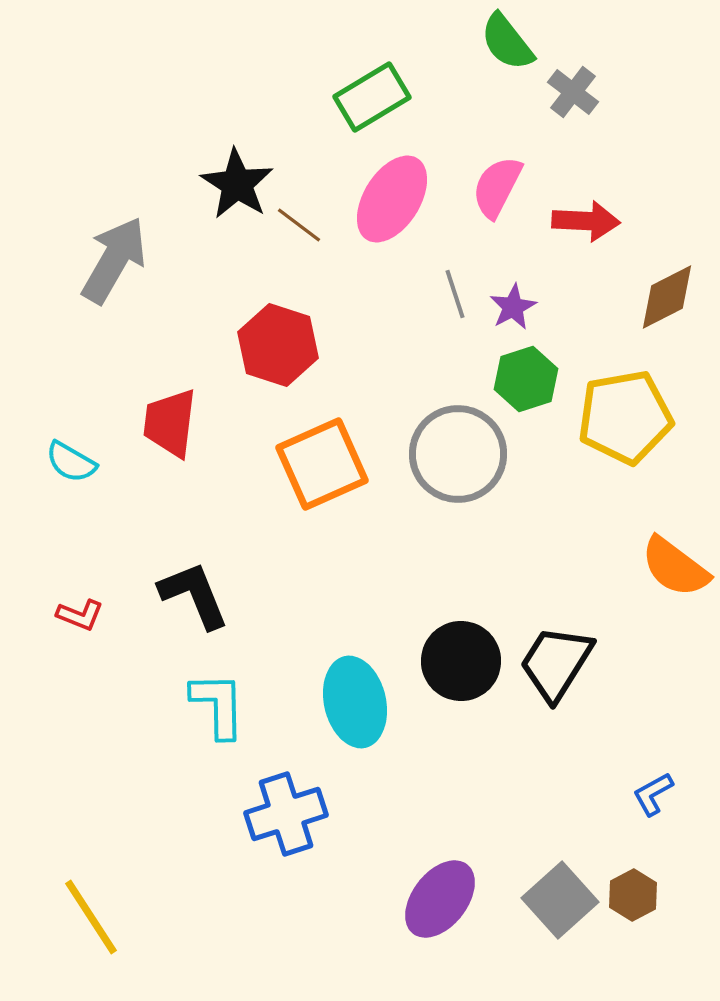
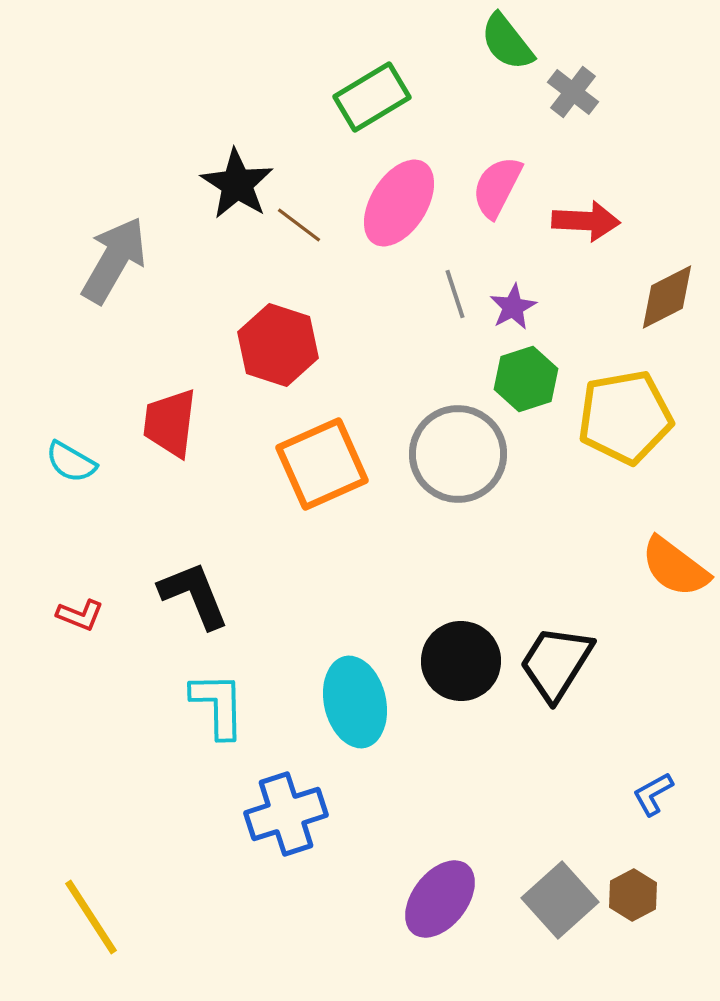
pink ellipse: moved 7 px right, 4 px down
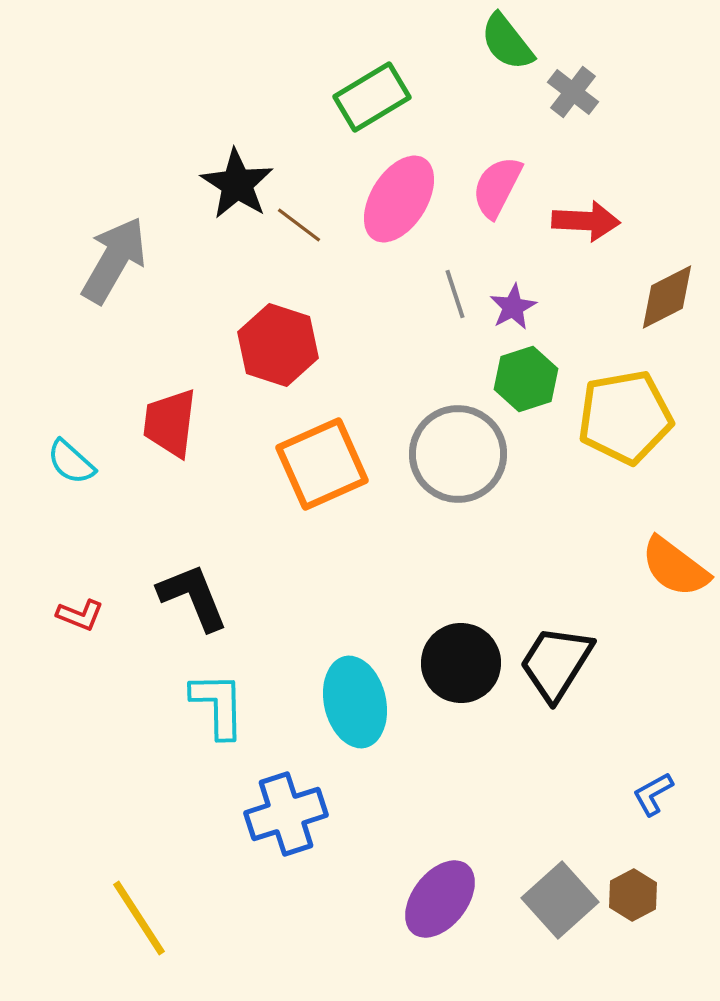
pink ellipse: moved 4 px up
cyan semicircle: rotated 12 degrees clockwise
black L-shape: moved 1 px left, 2 px down
black circle: moved 2 px down
yellow line: moved 48 px right, 1 px down
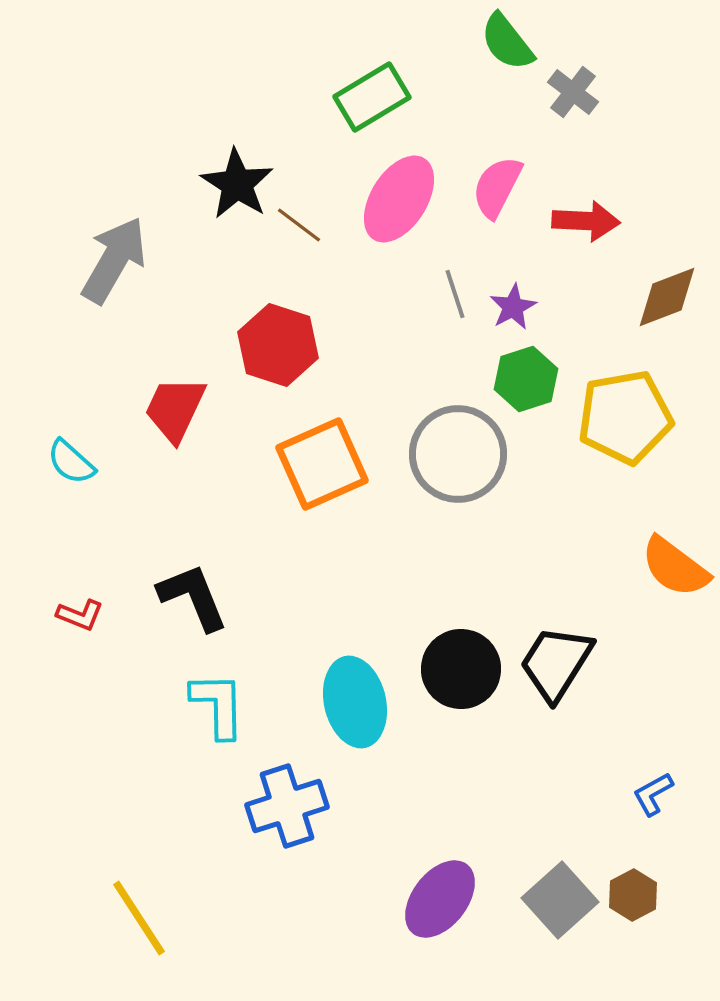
brown diamond: rotated 6 degrees clockwise
red trapezoid: moved 5 px right, 14 px up; rotated 18 degrees clockwise
black circle: moved 6 px down
blue cross: moved 1 px right, 8 px up
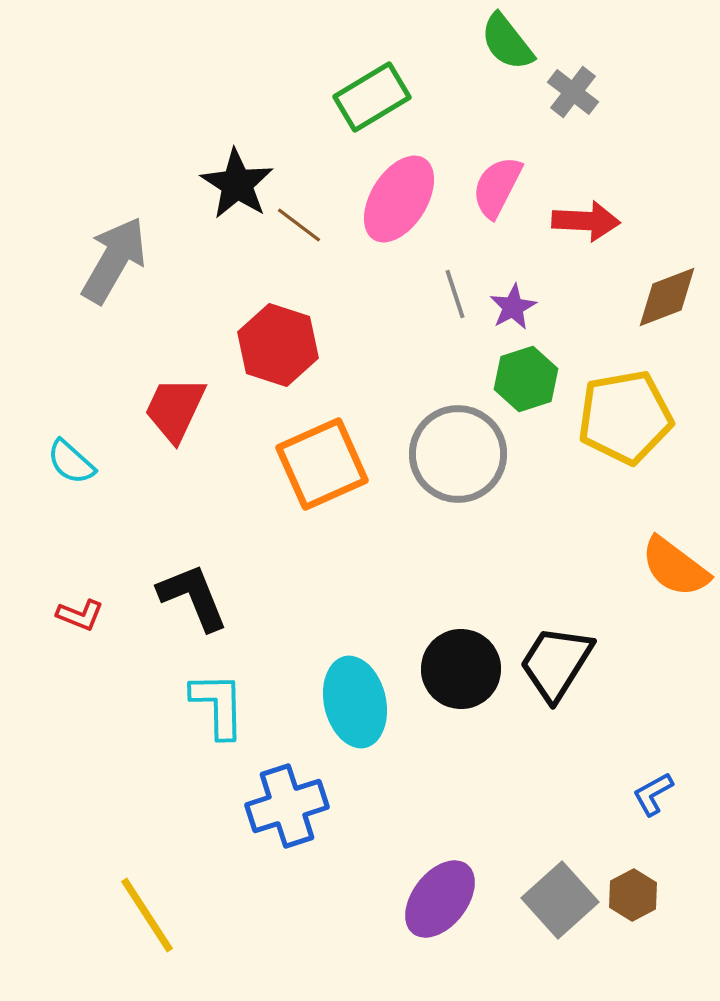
yellow line: moved 8 px right, 3 px up
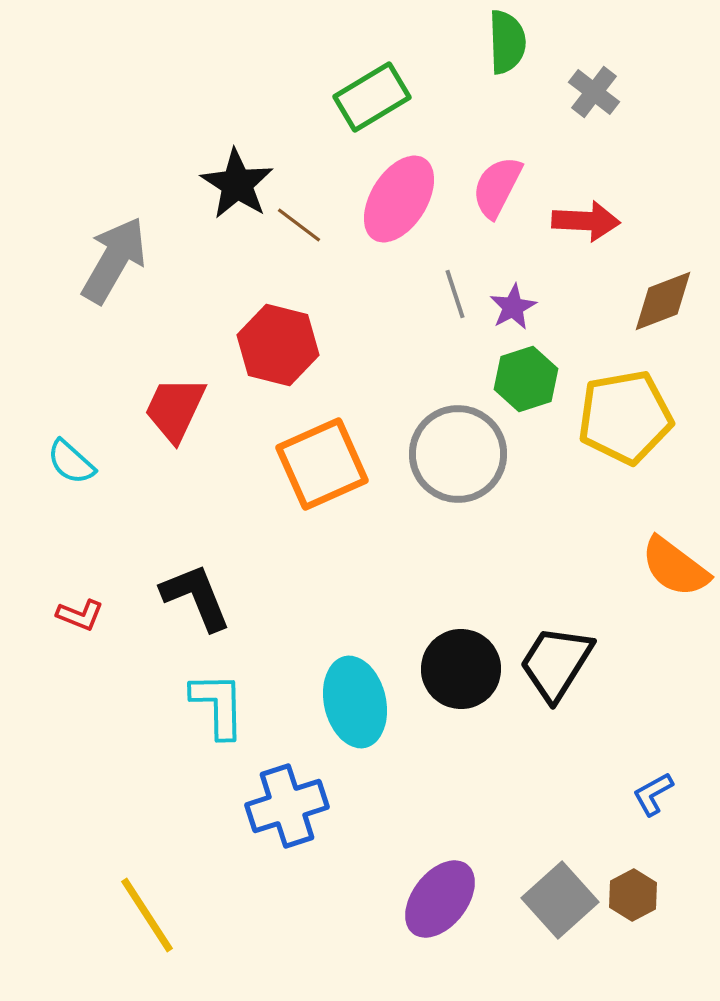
green semicircle: rotated 144 degrees counterclockwise
gray cross: moved 21 px right
brown diamond: moved 4 px left, 4 px down
red hexagon: rotated 4 degrees counterclockwise
black L-shape: moved 3 px right
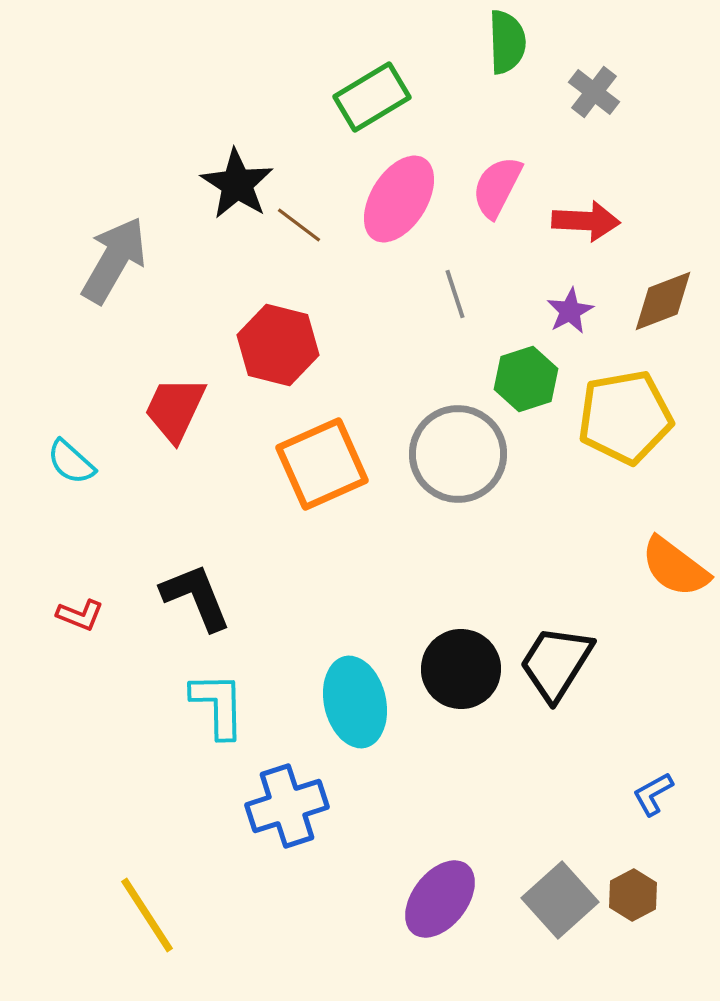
purple star: moved 57 px right, 4 px down
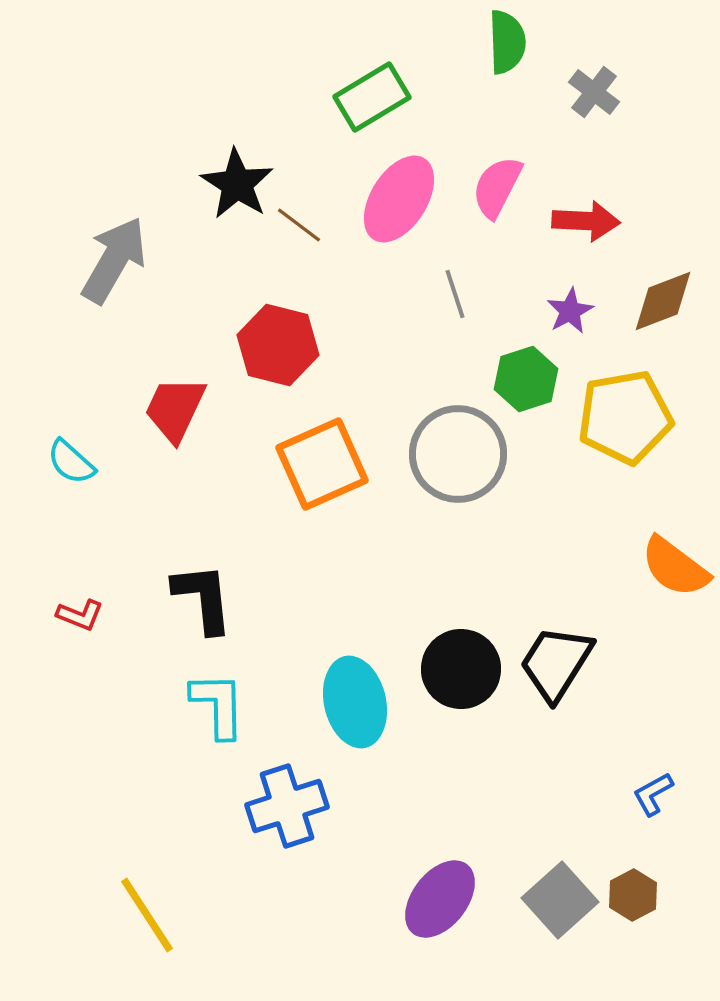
black L-shape: moved 7 px right, 1 px down; rotated 16 degrees clockwise
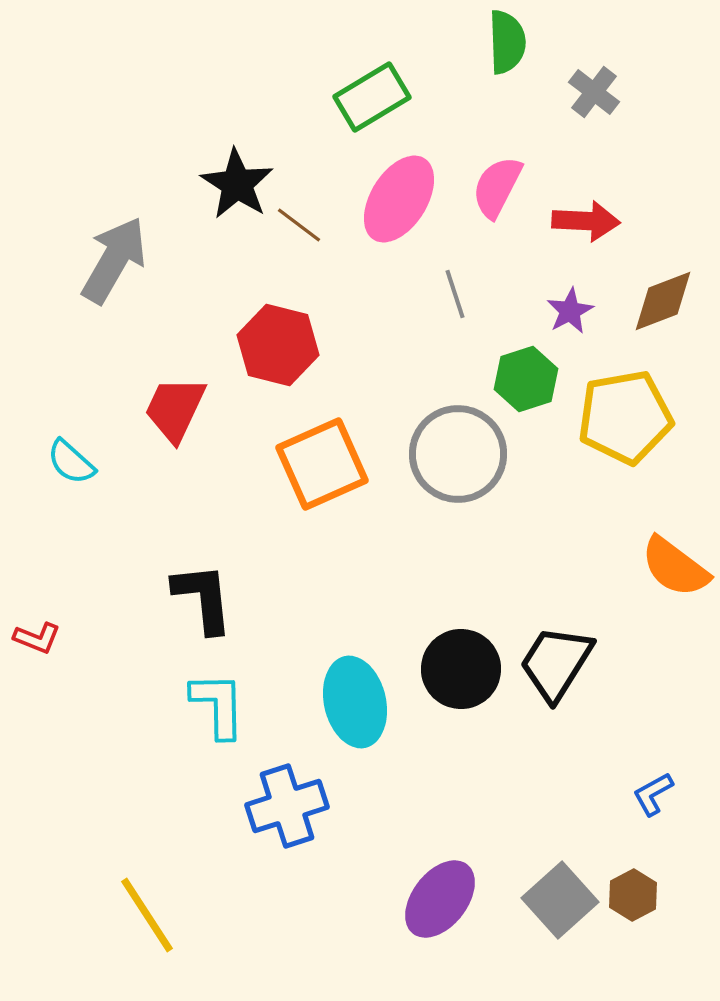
red L-shape: moved 43 px left, 23 px down
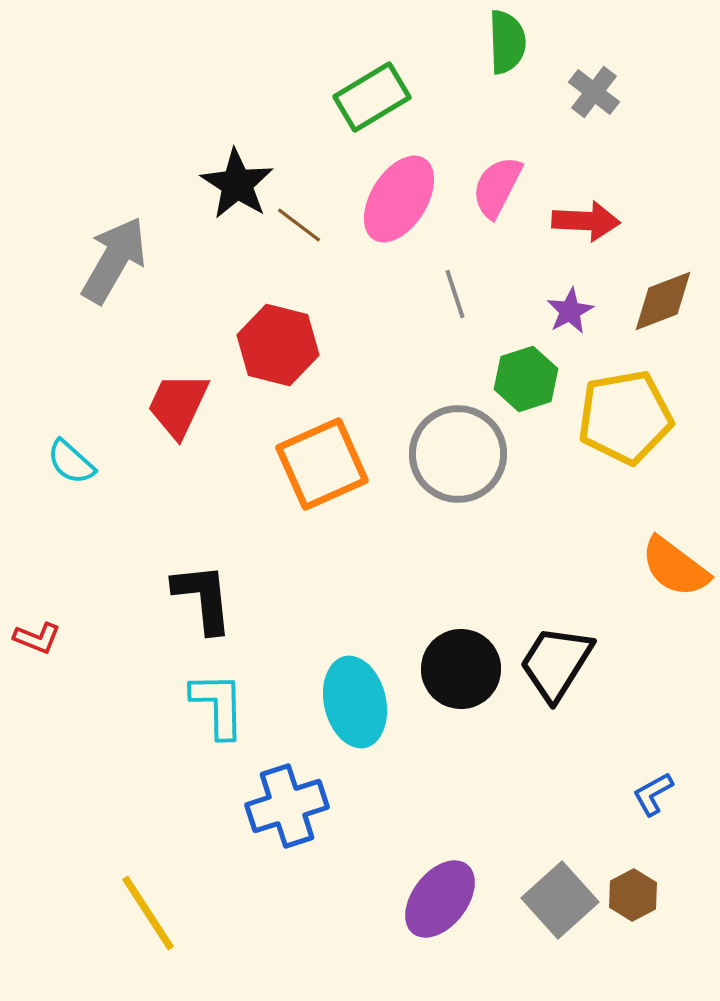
red trapezoid: moved 3 px right, 4 px up
yellow line: moved 1 px right, 2 px up
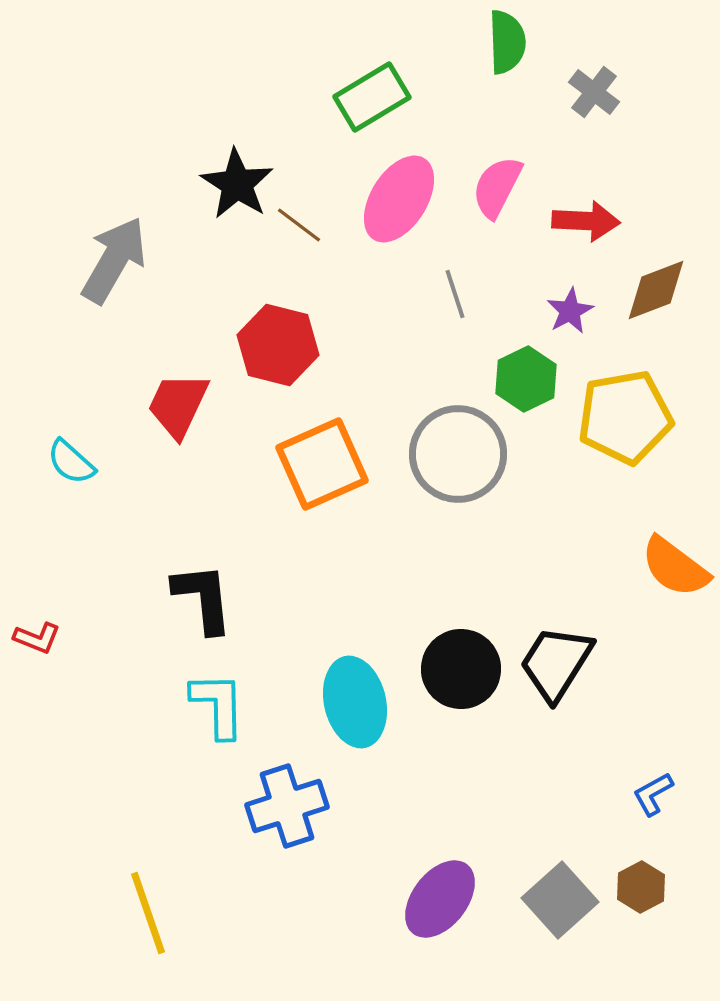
brown diamond: moved 7 px left, 11 px up
green hexagon: rotated 8 degrees counterclockwise
brown hexagon: moved 8 px right, 8 px up
yellow line: rotated 14 degrees clockwise
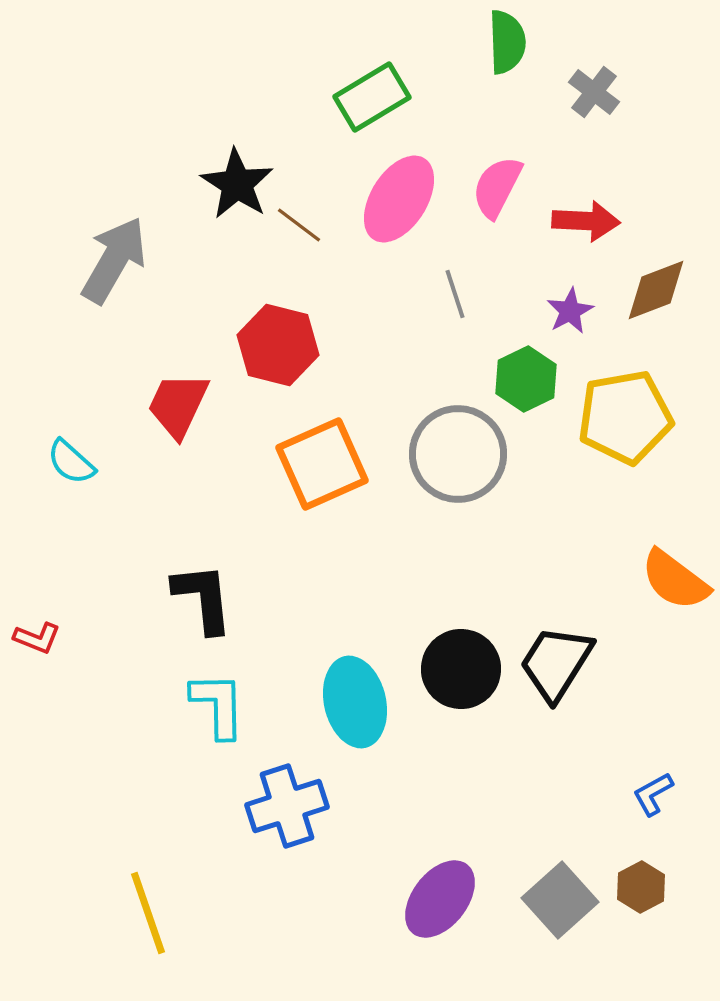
orange semicircle: moved 13 px down
